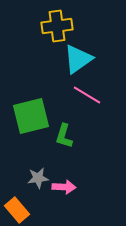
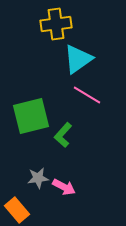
yellow cross: moved 1 px left, 2 px up
green L-shape: moved 1 px left, 1 px up; rotated 25 degrees clockwise
pink arrow: rotated 25 degrees clockwise
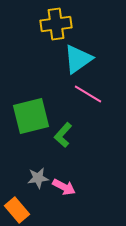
pink line: moved 1 px right, 1 px up
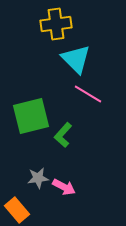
cyan triangle: moved 2 px left; rotated 40 degrees counterclockwise
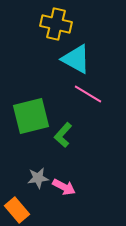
yellow cross: rotated 20 degrees clockwise
cyan triangle: rotated 16 degrees counterclockwise
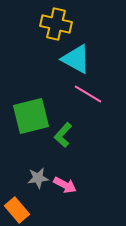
pink arrow: moved 1 px right, 2 px up
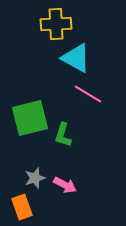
yellow cross: rotated 16 degrees counterclockwise
cyan triangle: moved 1 px up
green square: moved 1 px left, 2 px down
green L-shape: rotated 25 degrees counterclockwise
gray star: moved 3 px left; rotated 10 degrees counterclockwise
orange rectangle: moved 5 px right, 3 px up; rotated 20 degrees clockwise
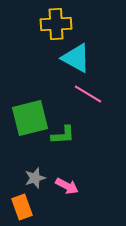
green L-shape: rotated 110 degrees counterclockwise
pink arrow: moved 2 px right, 1 px down
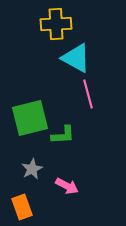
pink line: rotated 44 degrees clockwise
gray star: moved 3 px left, 9 px up; rotated 10 degrees counterclockwise
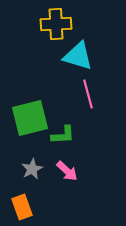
cyan triangle: moved 2 px right, 2 px up; rotated 12 degrees counterclockwise
pink arrow: moved 15 px up; rotated 15 degrees clockwise
